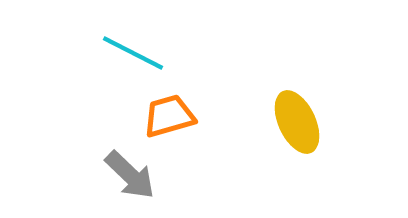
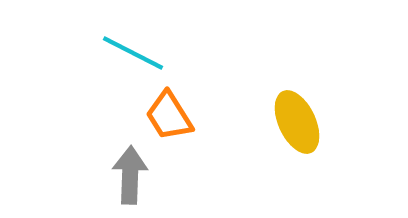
orange trapezoid: rotated 106 degrees counterclockwise
gray arrow: rotated 132 degrees counterclockwise
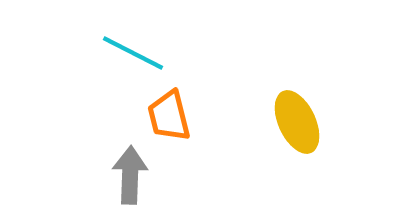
orange trapezoid: rotated 18 degrees clockwise
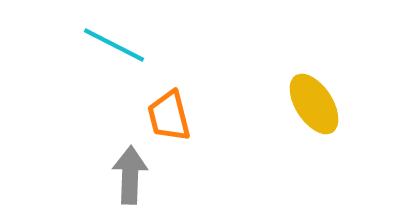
cyan line: moved 19 px left, 8 px up
yellow ellipse: moved 17 px right, 18 px up; rotated 8 degrees counterclockwise
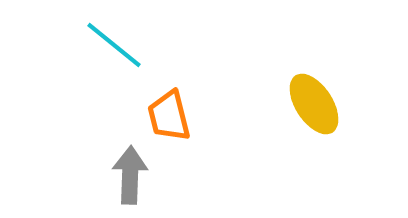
cyan line: rotated 12 degrees clockwise
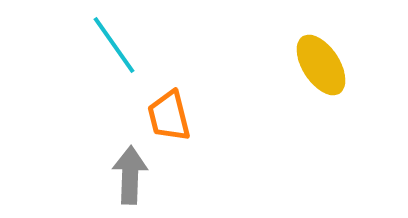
cyan line: rotated 16 degrees clockwise
yellow ellipse: moved 7 px right, 39 px up
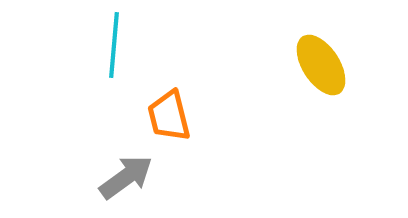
cyan line: rotated 40 degrees clockwise
gray arrow: moved 4 px left, 2 px down; rotated 52 degrees clockwise
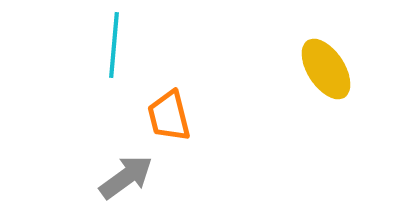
yellow ellipse: moved 5 px right, 4 px down
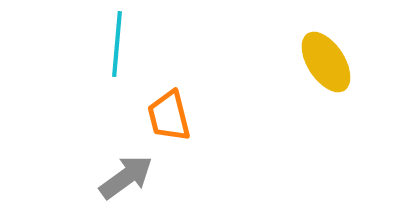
cyan line: moved 3 px right, 1 px up
yellow ellipse: moved 7 px up
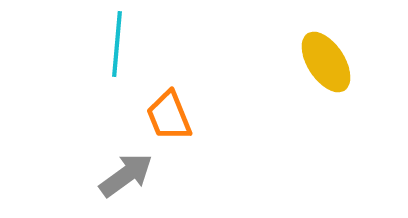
orange trapezoid: rotated 8 degrees counterclockwise
gray arrow: moved 2 px up
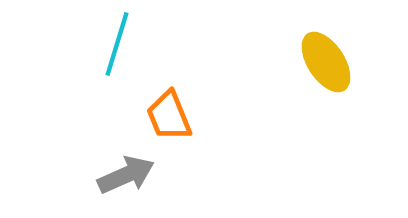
cyan line: rotated 12 degrees clockwise
gray arrow: rotated 12 degrees clockwise
